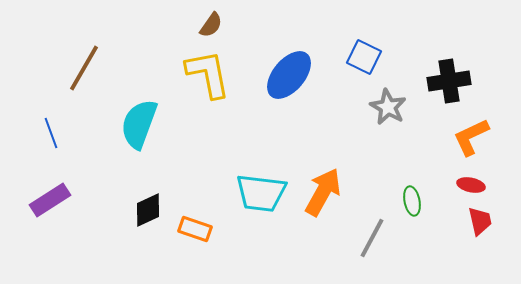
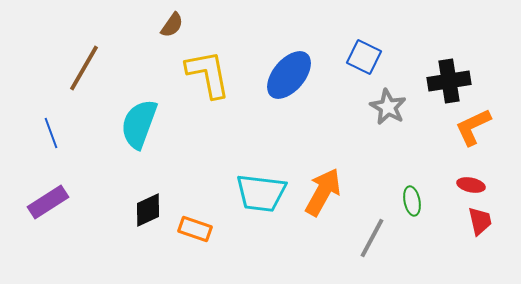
brown semicircle: moved 39 px left
orange L-shape: moved 2 px right, 10 px up
purple rectangle: moved 2 px left, 2 px down
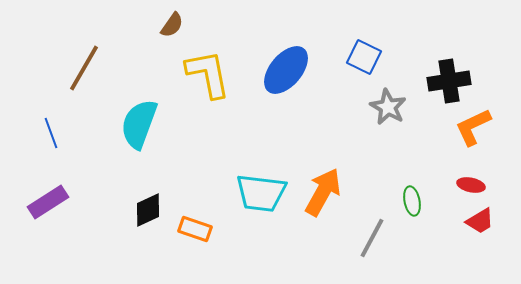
blue ellipse: moved 3 px left, 5 px up
red trapezoid: rotated 72 degrees clockwise
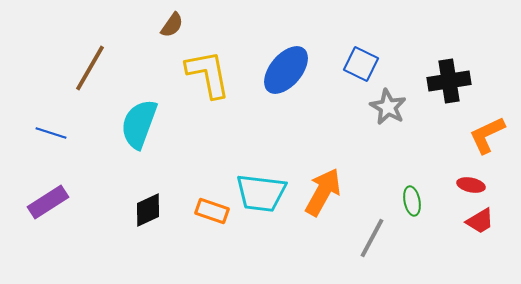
blue square: moved 3 px left, 7 px down
brown line: moved 6 px right
orange L-shape: moved 14 px right, 8 px down
blue line: rotated 52 degrees counterclockwise
orange rectangle: moved 17 px right, 18 px up
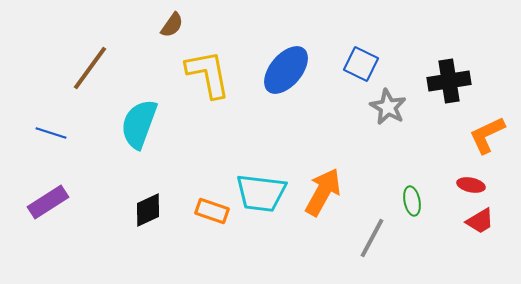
brown line: rotated 6 degrees clockwise
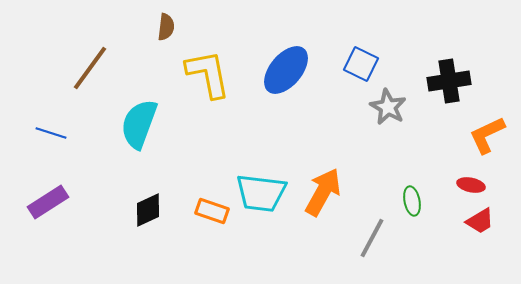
brown semicircle: moved 6 px left, 2 px down; rotated 28 degrees counterclockwise
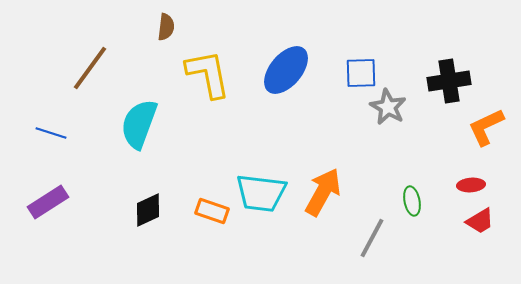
blue square: moved 9 px down; rotated 28 degrees counterclockwise
orange L-shape: moved 1 px left, 8 px up
red ellipse: rotated 16 degrees counterclockwise
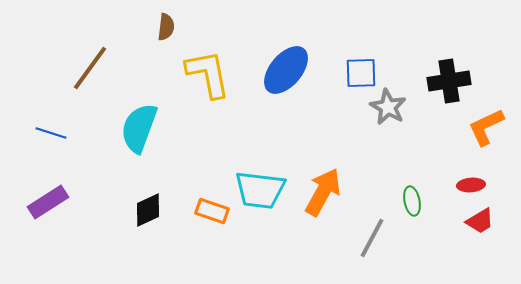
cyan semicircle: moved 4 px down
cyan trapezoid: moved 1 px left, 3 px up
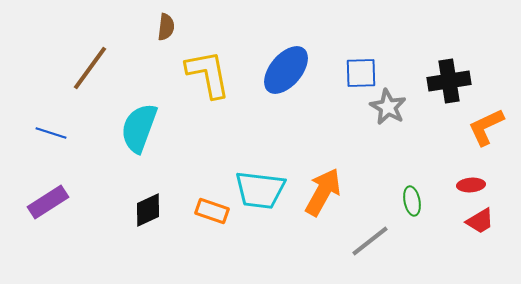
gray line: moved 2 px left, 3 px down; rotated 24 degrees clockwise
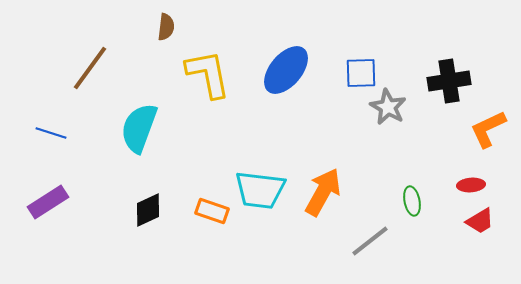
orange L-shape: moved 2 px right, 2 px down
